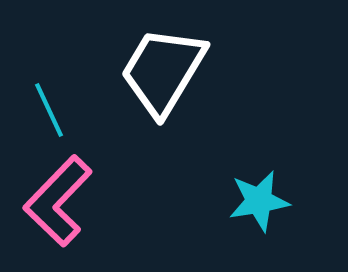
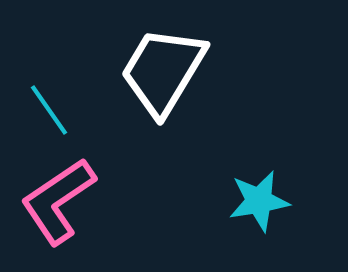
cyan line: rotated 10 degrees counterclockwise
pink L-shape: rotated 12 degrees clockwise
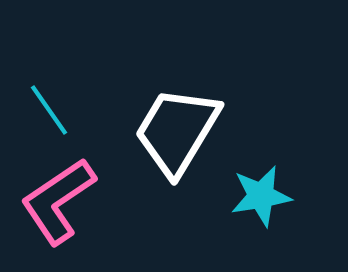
white trapezoid: moved 14 px right, 60 px down
cyan star: moved 2 px right, 5 px up
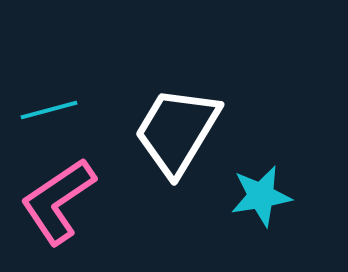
cyan line: rotated 70 degrees counterclockwise
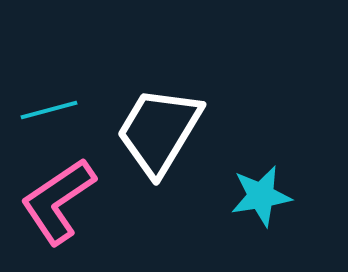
white trapezoid: moved 18 px left
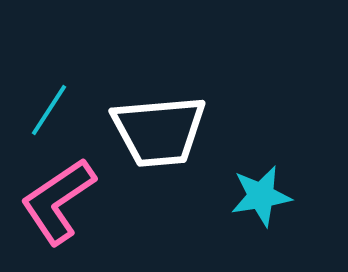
cyan line: rotated 42 degrees counterclockwise
white trapezoid: rotated 126 degrees counterclockwise
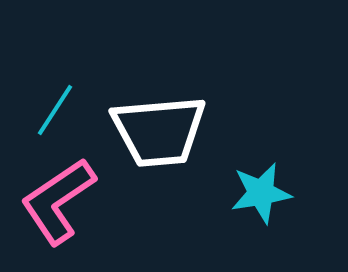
cyan line: moved 6 px right
cyan star: moved 3 px up
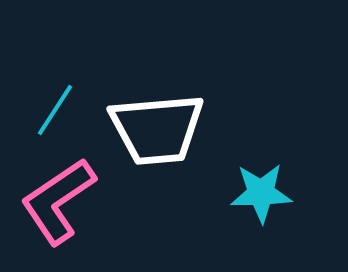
white trapezoid: moved 2 px left, 2 px up
cyan star: rotated 8 degrees clockwise
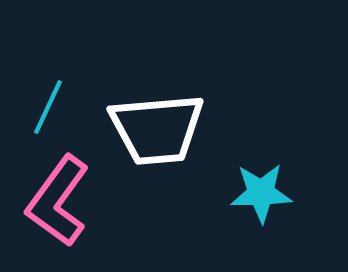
cyan line: moved 7 px left, 3 px up; rotated 8 degrees counterclockwise
pink L-shape: rotated 20 degrees counterclockwise
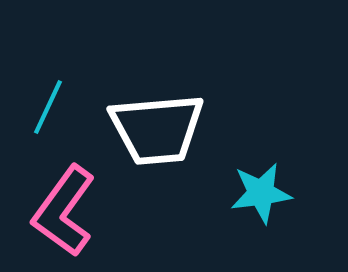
cyan star: rotated 6 degrees counterclockwise
pink L-shape: moved 6 px right, 10 px down
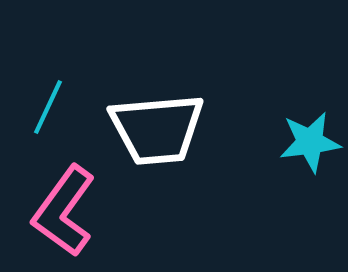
cyan star: moved 49 px right, 51 px up
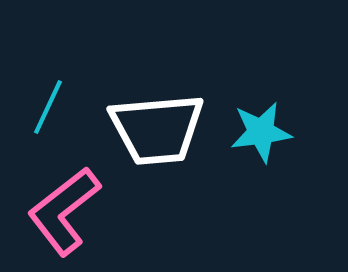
cyan star: moved 49 px left, 10 px up
pink L-shape: rotated 16 degrees clockwise
